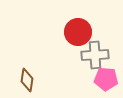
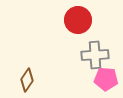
red circle: moved 12 px up
brown diamond: rotated 25 degrees clockwise
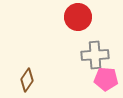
red circle: moved 3 px up
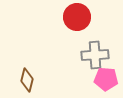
red circle: moved 1 px left
brown diamond: rotated 20 degrees counterclockwise
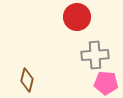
pink pentagon: moved 4 px down
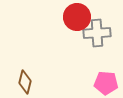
gray cross: moved 2 px right, 22 px up
brown diamond: moved 2 px left, 2 px down
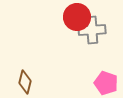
gray cross: moved 5 px left, 3 px up
pink pentagon: rotated 15 degrees clockwise
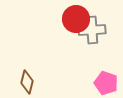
red circle: moved 1 px left, 2 px down
brown diamond: moved 2 px right
